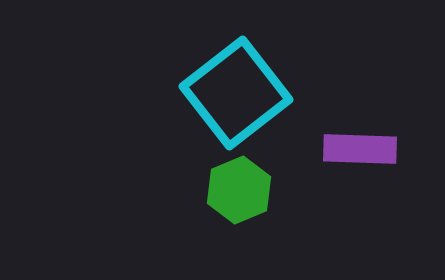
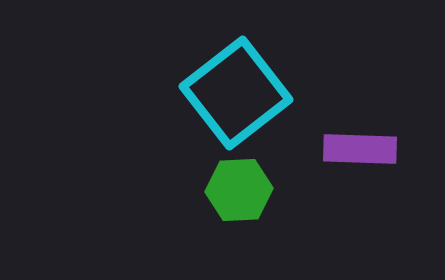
green hexagon: rotated 20 degrees clockwise
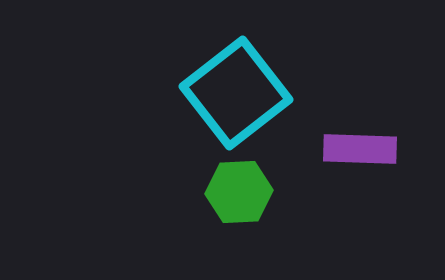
green hexagon: moved 2 px down
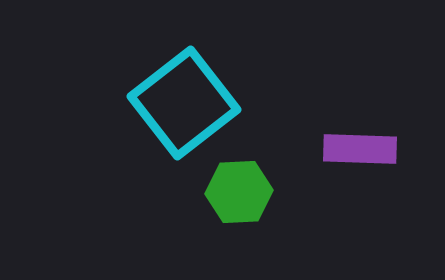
cyan square: moved 52 px left, 10 px down
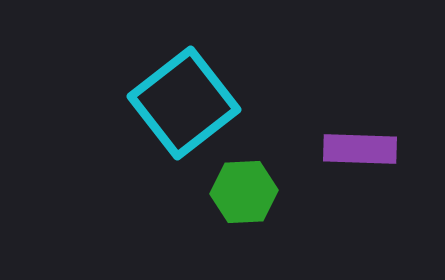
green hexagon: moved 5 px right
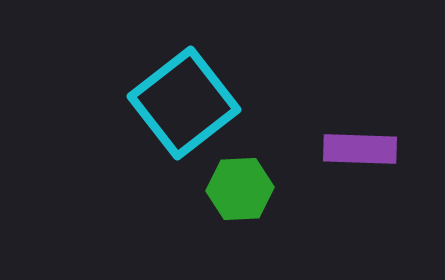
green hexagon: moved 4 px left, 3 px up
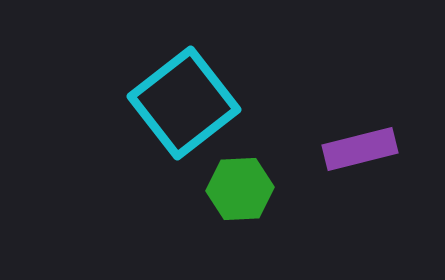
purple rectangle: rotated 16 degrees counterclockwise
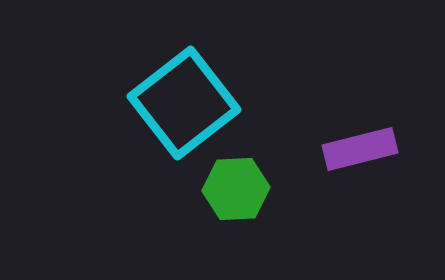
green hexagon: moved 4 px left
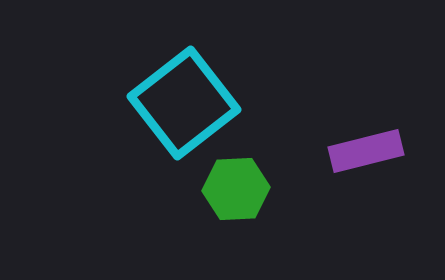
purple rectangle: moved 6 px right, 2 px down
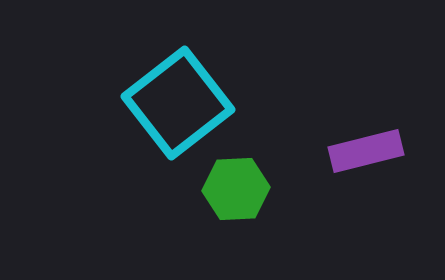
cyan square: moved 6 px left
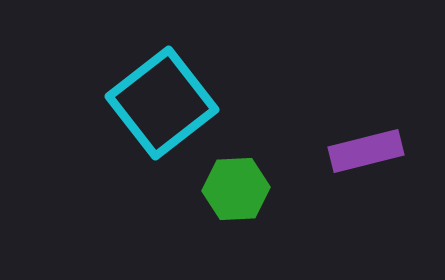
cyan square: moved 16 px left
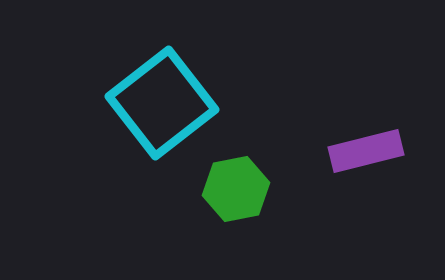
green hexagon: rotated 8 degrees counterclockwise
